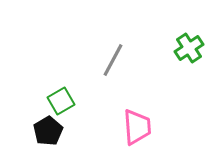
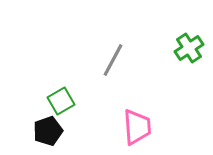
black pentagon: rotated 12 degrees clockwise
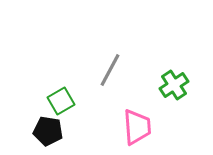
green cross: moved 15 px left, 37 px down
gray line: moved 3 px left, 10 px down
black pentagon: rotated 28 degrees clockwise
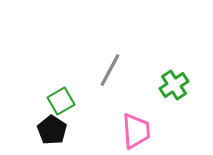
pink trapezoid: moved 1 px left, 4 px down
black pentagon: moved 4 px right, 1 px up; rotated 24 degrees clockwise
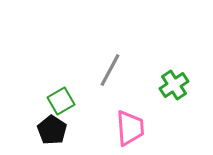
pink trapezoid: moved 6 px left, 3 px up
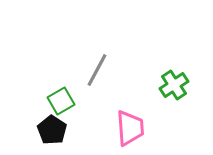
gray line: moved 13 px left
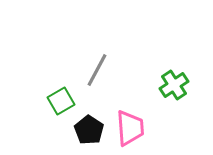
black pentagon: moved 37 px right
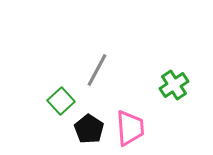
green square: rotated 12 degrees counterclockwise
black pentagon: moved 1 px up
